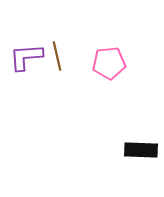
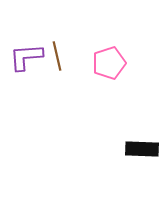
pink pentagon: rotated 12 degrees counterclockwise
black rectangle: moved 1 px right, 1 px up
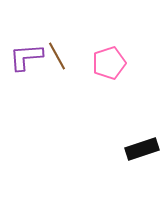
brown line: rotated 16 degrees counterclockwise
black rectangle: rotated 20 degrees counterclockwise
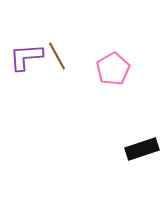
pink pentagon: moved 4 px right, 6 px down; rotated 12 degrees counterclockwise
